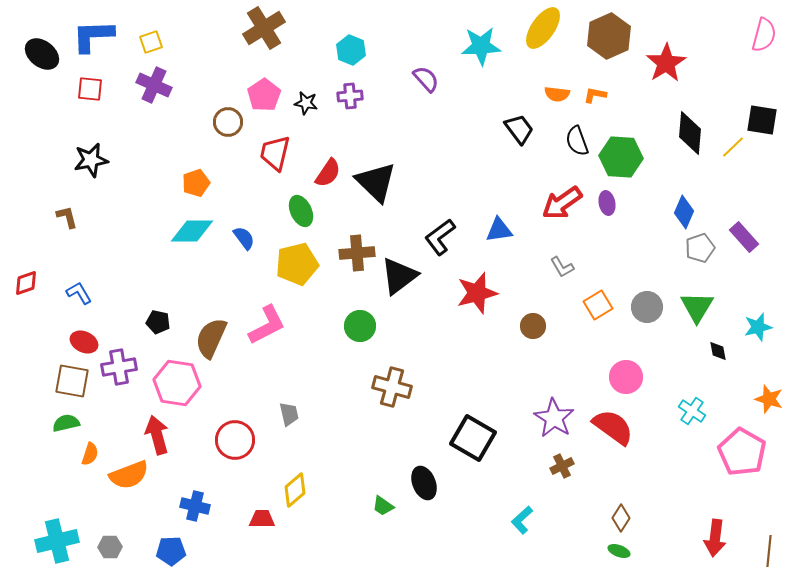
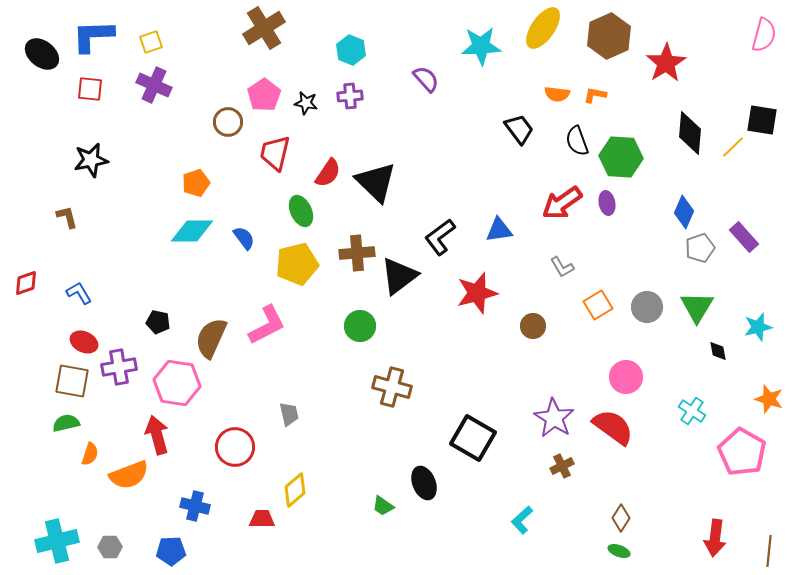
red circle at (235, 440): moved 7 px down
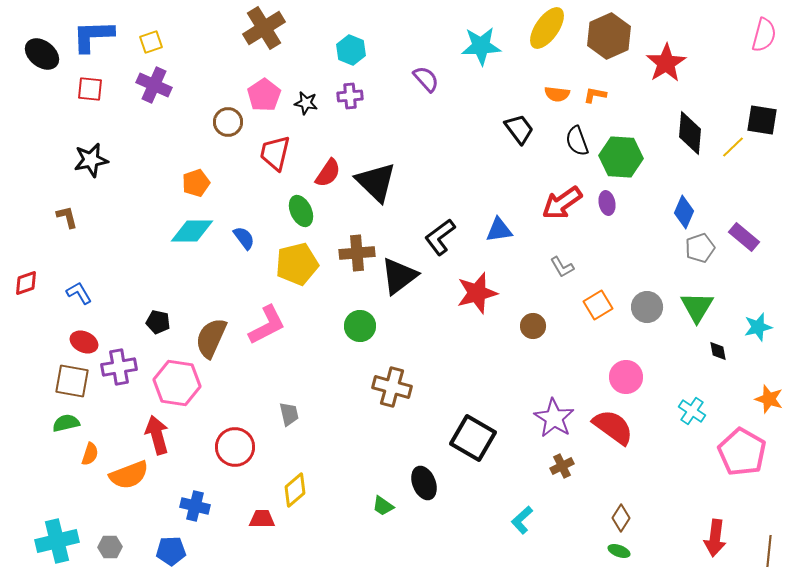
yellow ellipse at (543, 28): moved 4 px right
purple rectangle at (744, 237): rotated 8 degrees counterclockwise
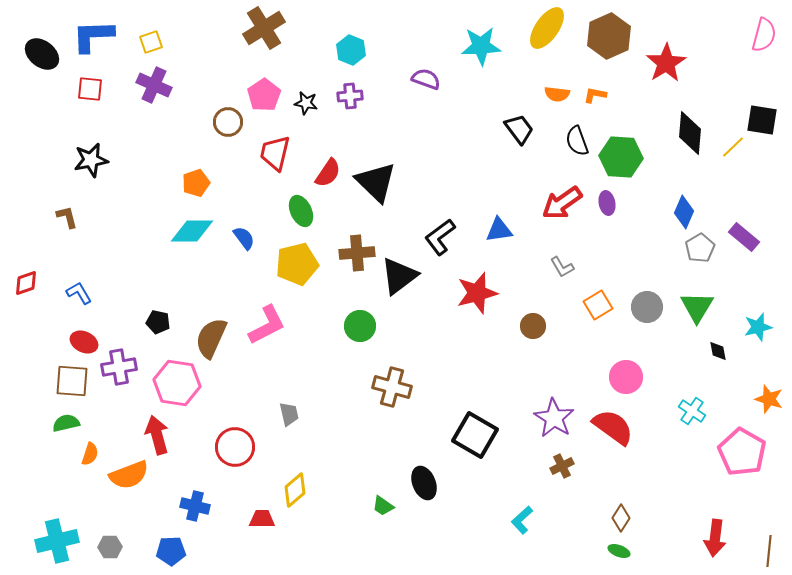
purple semicircle at (426, 79): rotated 28 degrees counterclockwise
gray pentagon at (700, 248): rotated 12 degrees counterclockwise
brown square at (72, 381): rotated 6 degrees counterclockwise
black square at (473, 438): moved 2 px right, 3 px up
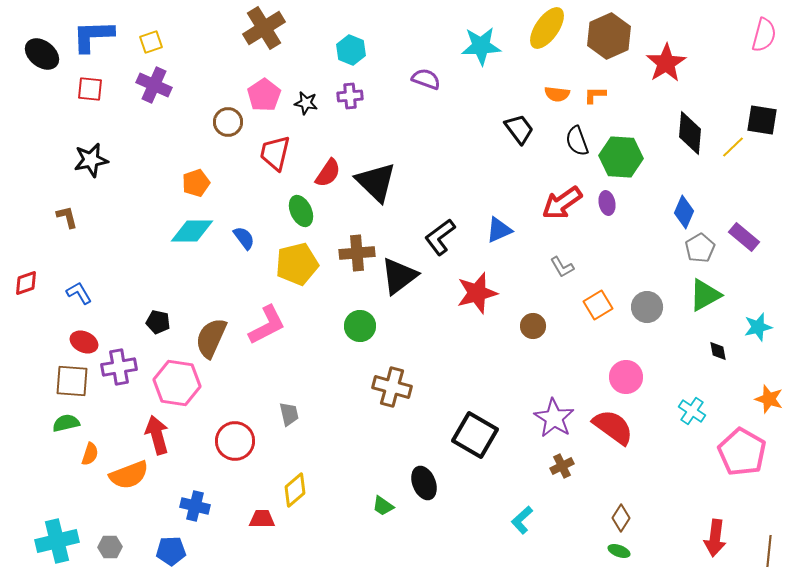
orange L-shape at (595, 95): rotated 10 degrees counterclockwise
blue triangle at (499, 230): rotated 16 degrees counterclockwise
green triangle at (697, 307): moved 8 px right, 12 px up; rotated 30 degrees clockwise
red circle at (235, 447): moved 6 px up
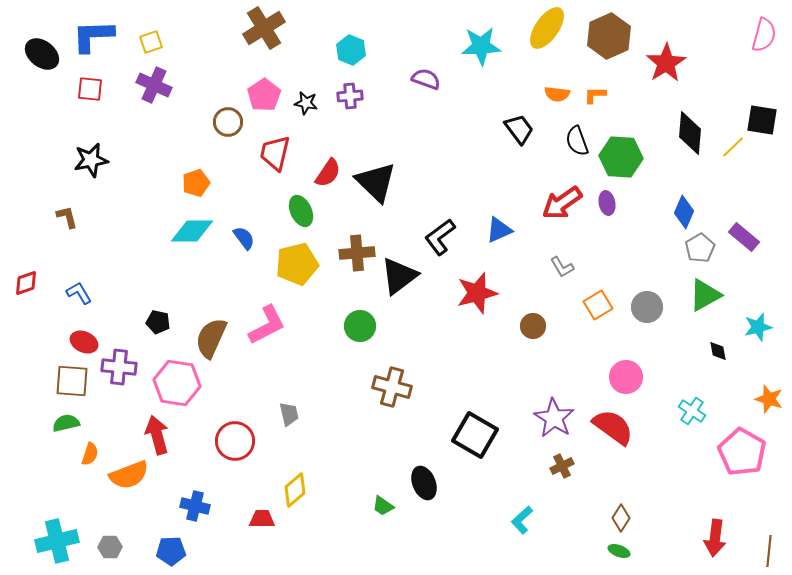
purple cross at (119, 367): rotated 16 degrees clockwise
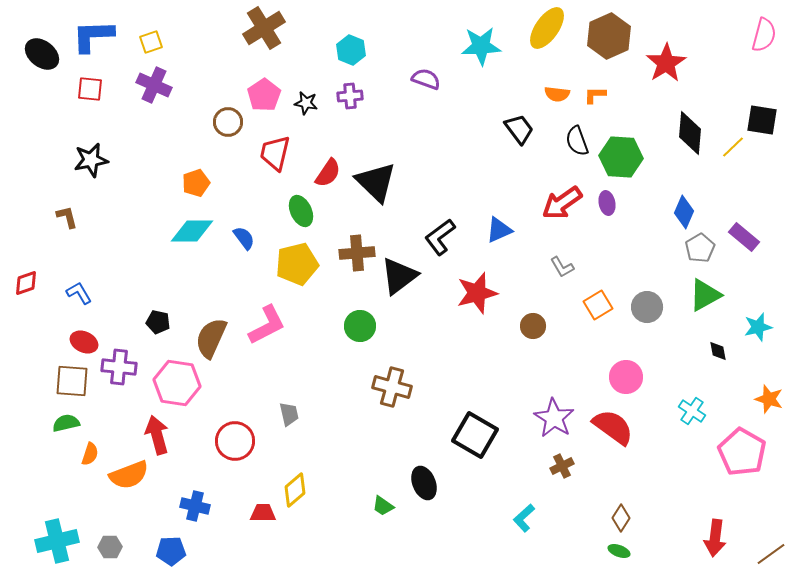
red trapezoid at (262, 519): moved 1 px right, 6 px up
cyan L-shape at (522, 520): moved 2 px right, 2 px up
brown line at (769, 551): moved 2 px right, 3 px down; rotated 48 degrees clockwise
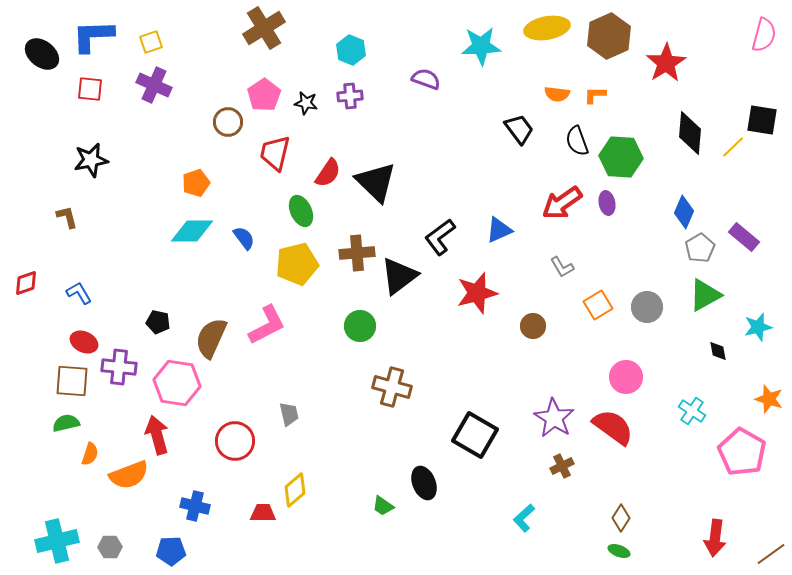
yellow ellipse at (547, 28): rotated 45 degrees clockwise
